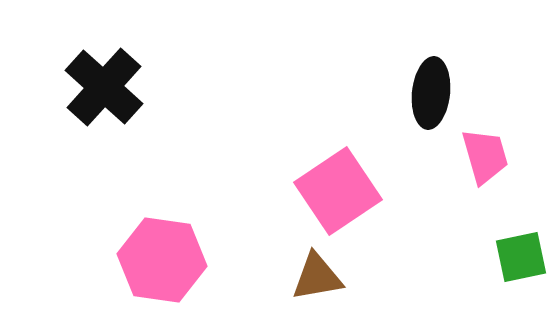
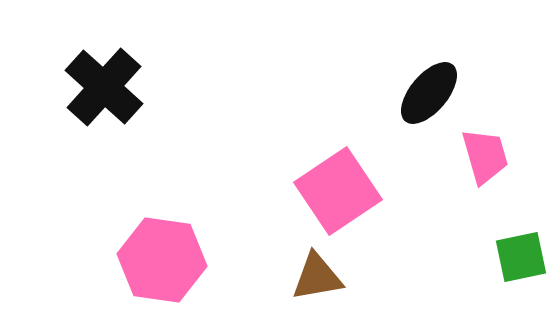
black ellipse: moved 2 px left; rotated 34 degrees clockwise
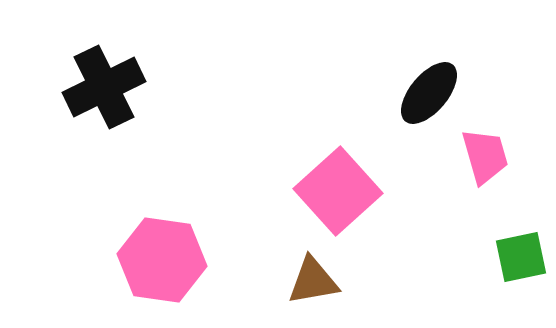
black cross: rotated 22 degrees clockwise
pink square: rotated 8 degrees counterclockwise
brown triangle: moved 4 px left, 4 px down
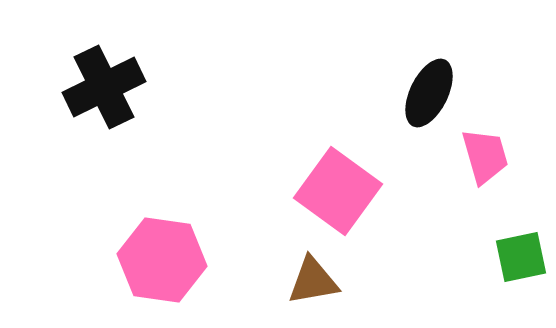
black ellipse: rotated 14 degrees counterclockwise
pink square: rotated 12 degrees counterclockwise
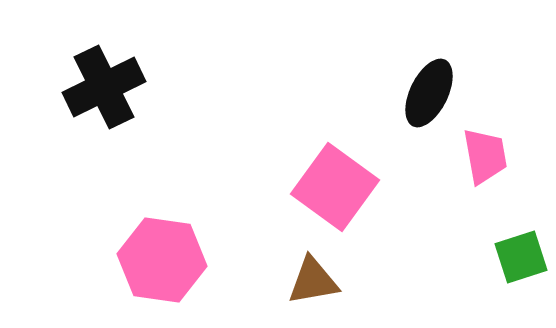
pink trapezoid: rotated 6 degrees clockwise
pink square: moved 3 px left, 4 px up
green square: rotated 6 degrees counterclockwise
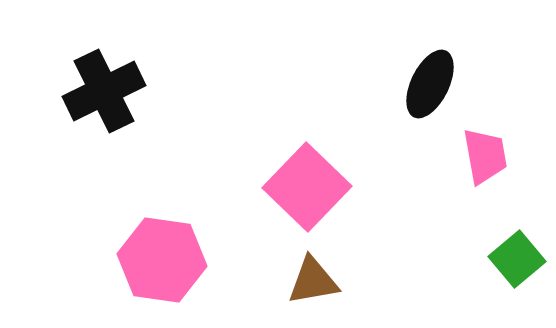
black cross: moved 4 px down
black ellipse: moved 1 px right, 9 px up
pink square: moved 28 px left; rotated 8 degrees clockwise
green square: moved 4 px left, 2 px down; rotated 22 degrees counterclockwise
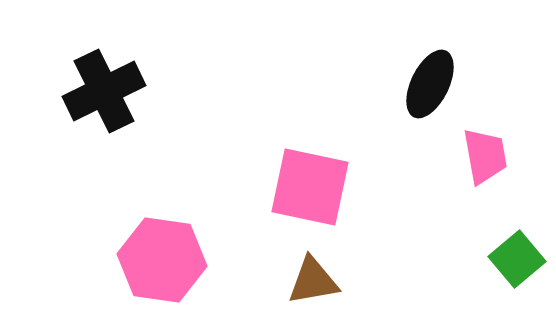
pink square: moved 3 px right; rotated 32 degrees counterclockwise
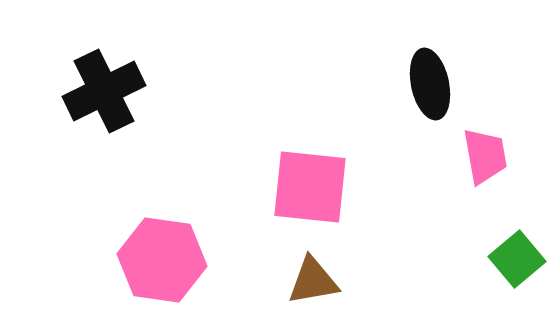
black ellipse: rotated 38 degrees counterclockwise
pink square: rotated 6 degrees counterclockwise
